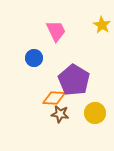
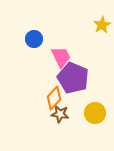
yellow star: rotated 12 degrees clockwise
pink trapezoid: moved 5 px right, 26 px down
blue circle: moved 19 px up
purple pentagon: moved 1 px left, 2 px up; rotated 8 degrees counterclockwise
orange diamond: rotated 50 degrees counterclockwise
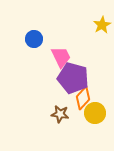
purple pentagon: rotated 8 degrees counterclockwise
orange diamond: moved 29 px right
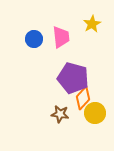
yellow star: moved 10 px left, 1 px up
pink trapezoid: moved 20 px up; rotated 20 degrees clockwise
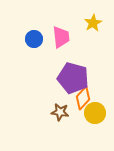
yellow star: moved 1 px right, 1 px up
brown star: moved 2 px up
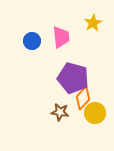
blue circle: moved 2 px left, 2 px down
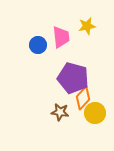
yellow star: moved 6 px left, 3 px down; rotated 18 degrees clockwise
blue circle: moved 6 px right, 4 px down
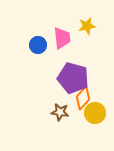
pink trapezoid: moved 1 px right, 1 px down
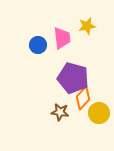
yellow circle: moved 4 px right
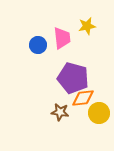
orange diamond: rotated 40 degrees clockwise
